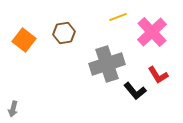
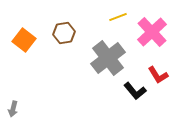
gray cross: moved 1 px right, 6 px up; rotated 20 degrees counterclockwise
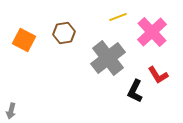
orange square: rotated 10 degrees counterclockwise
black L-shape: rotated 65 degrees clockwise
gray arrow: moved 2 px left, 2 px down
